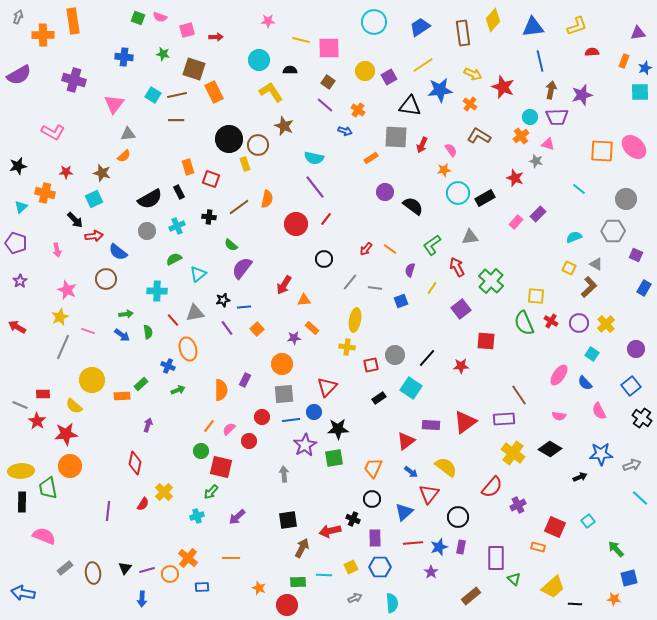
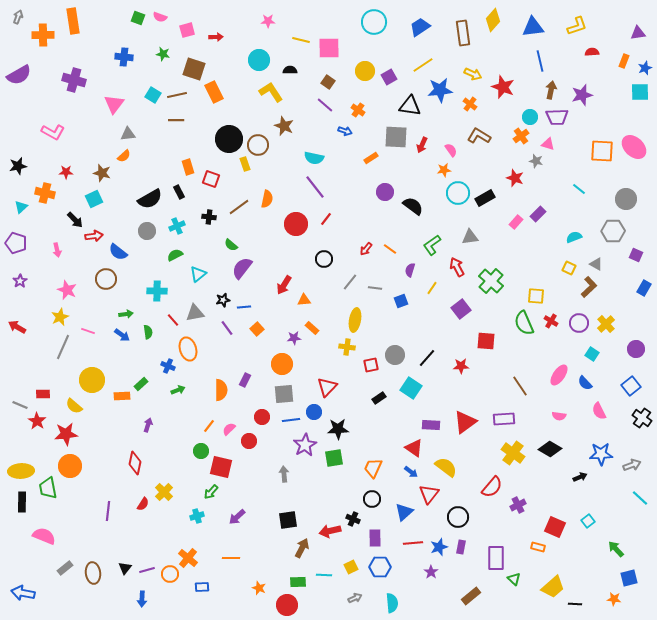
green semicircle at (174, 259): moved 1 px right, 4 px up
brown line at (519, 395): moved 1 px right, 9 px up
red triangle at (406, 441): moved 8 px right, 7 px down; rotated 48 degrees counterclockwise
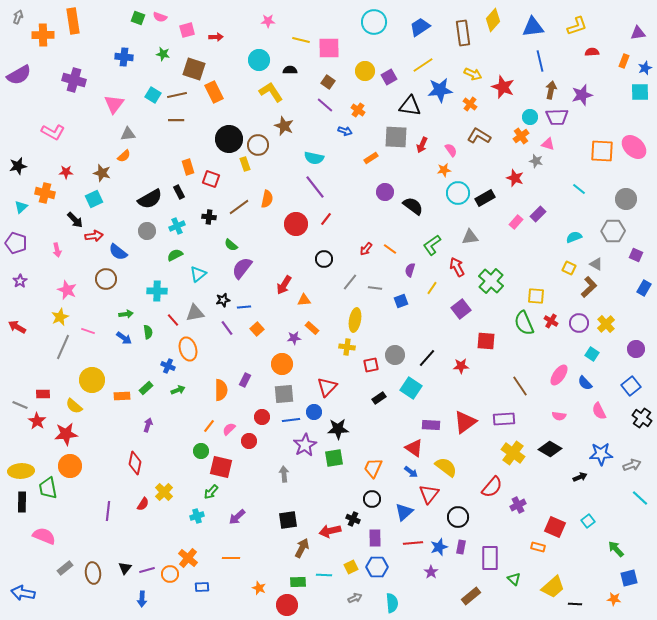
blue arrow at (122, 335): moved 2 px right, 3 px down
green rectangle at (141, 384): moved 5 px right, 4 px down
purple rectangle at (496, 558): moved 6 px left
blue hexagon at (380, 567): moved 3 px left
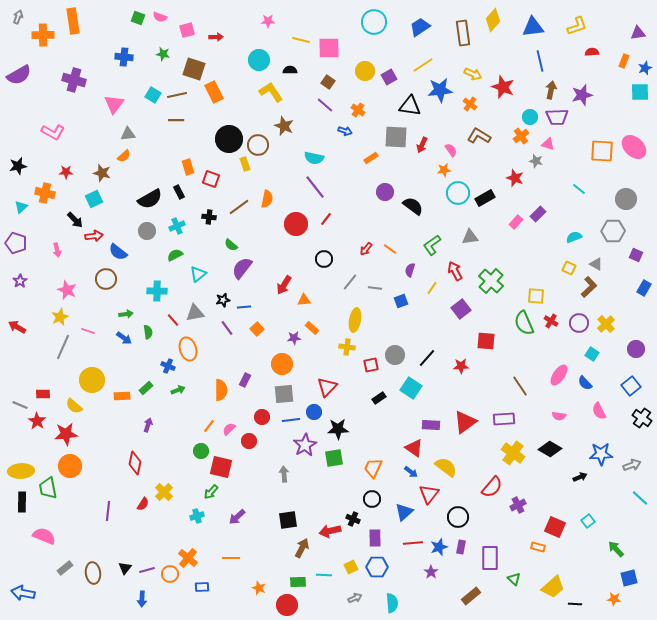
red arrow at (457, 267): moved 2 px left, 4 px down
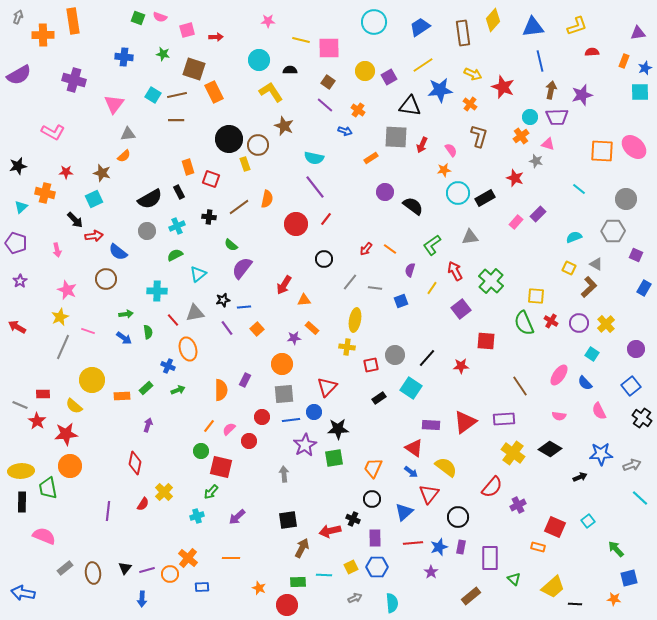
brown L-shape at (479, 136): rotated 75 degrees clockwise
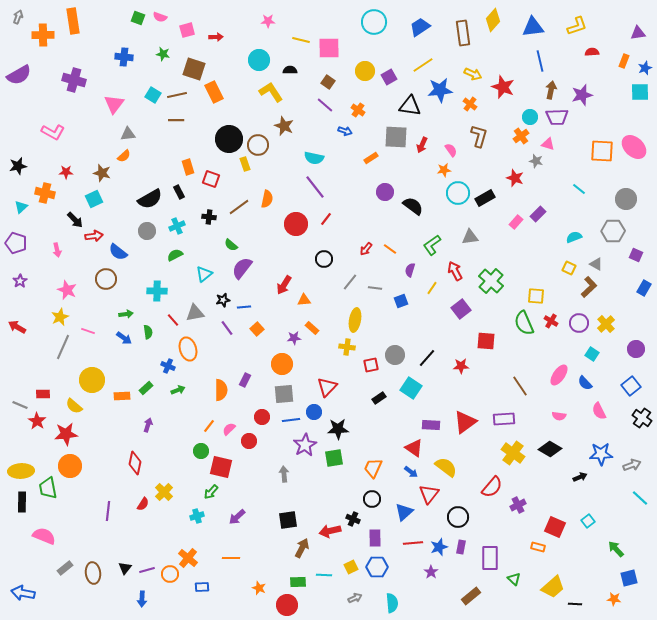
cyan triangle at (198, 274): moved 6 px right
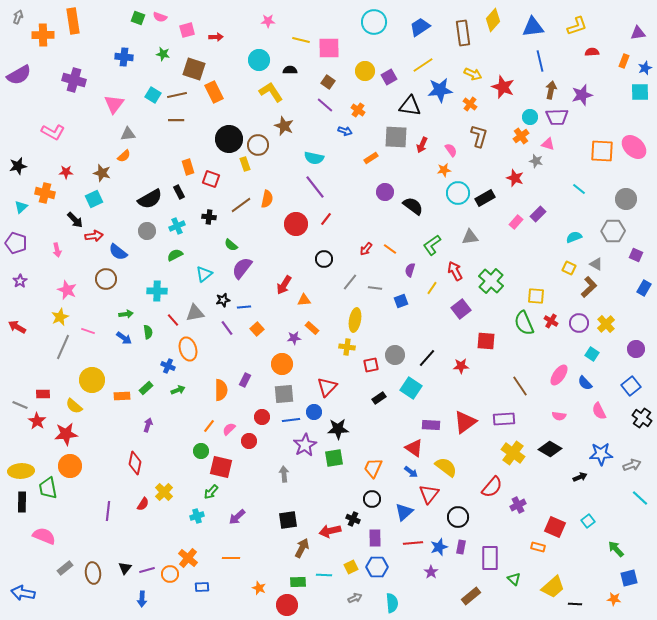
brown line at (239, 207): moved 2 px right, 2 px up
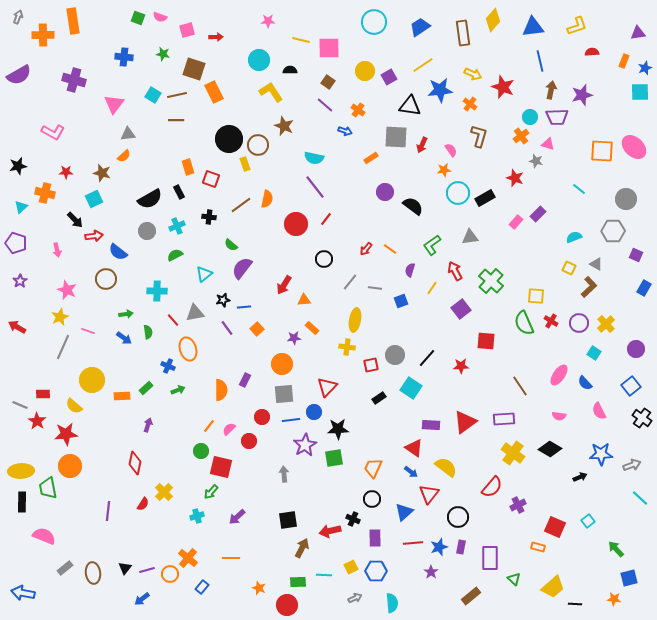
cyan square at (592, 354): moved 2 px right, 1 px up
blue hexagon at (377, 567): moved 1 px left, 4 px down
blue rectangle at (202, 587): rotated 48 degrees counterclockwise
blue arrow at (142, 599): rotated 49 degrees clockwise
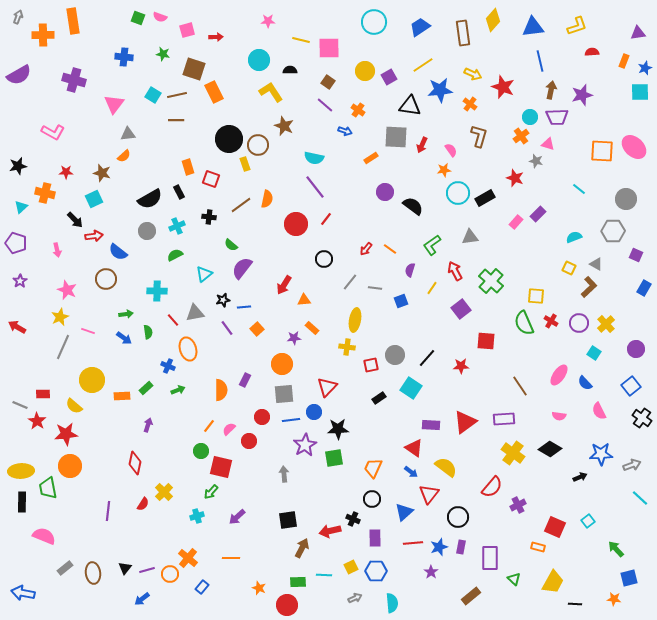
yellow trapezoid at (553, 587): moved 5 px up; rotated 20 degrees counterclockwise
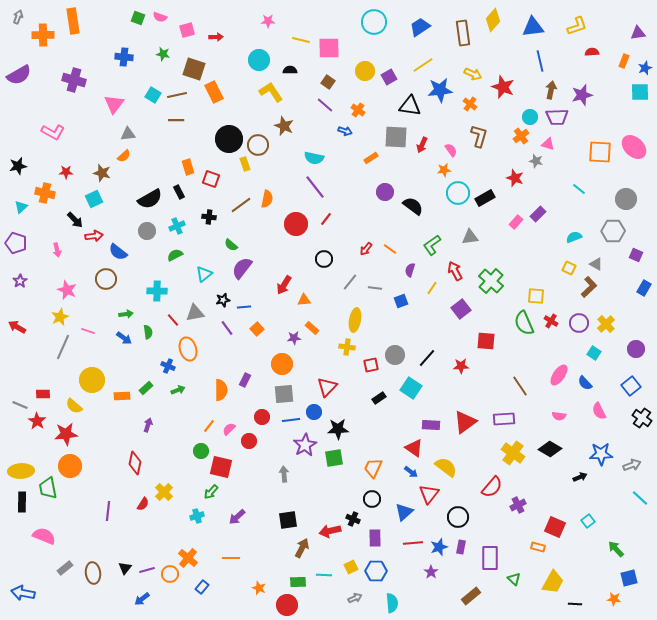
orange square at (602, 151): moved 2 px left, 1 px down
